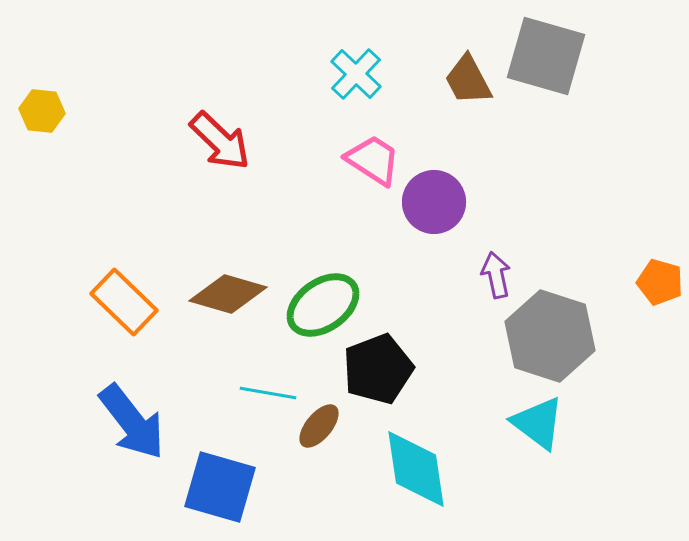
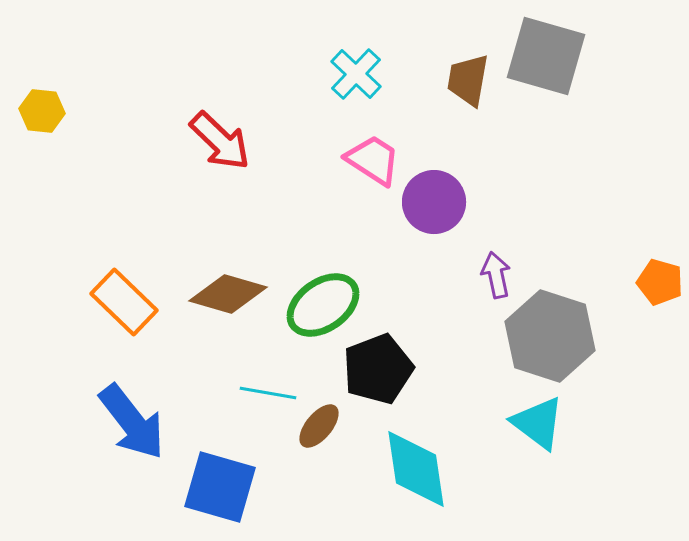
brown trapezoid: rotated 38 degrees clockwise
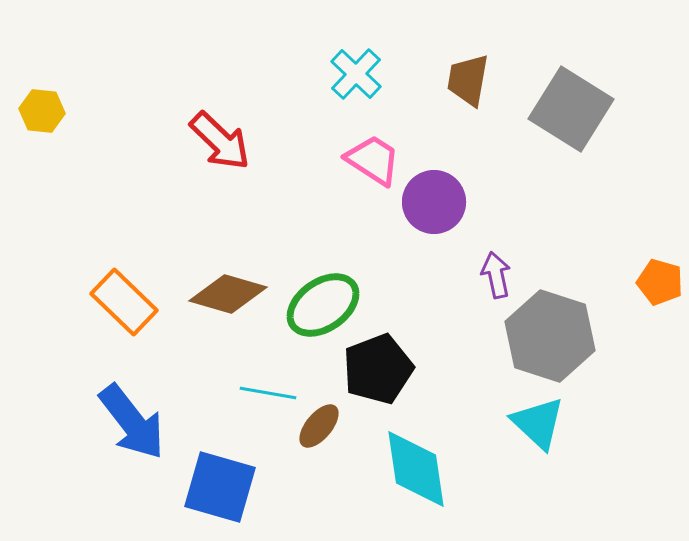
gray square: moved 25 px right, 53 px down; rotated 16 degrees clockwise
cyan triangle: rotated 6 degrees clockwise
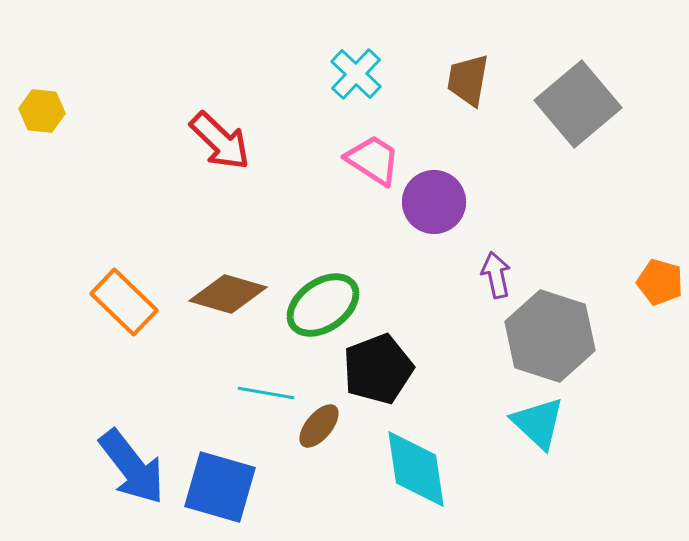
gray square: moved 7 px right, 5 px up; rotated 18 degrees clockwise
cyan line: moved 2 px left
blue arrow: moved 45 px down
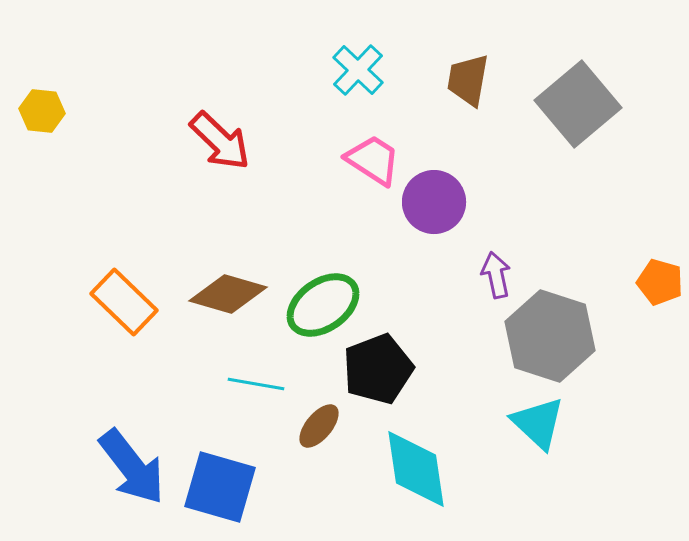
cyan cross: moved 2 px right, 4 px up
cyan line: moved 10 px left, 9 px up
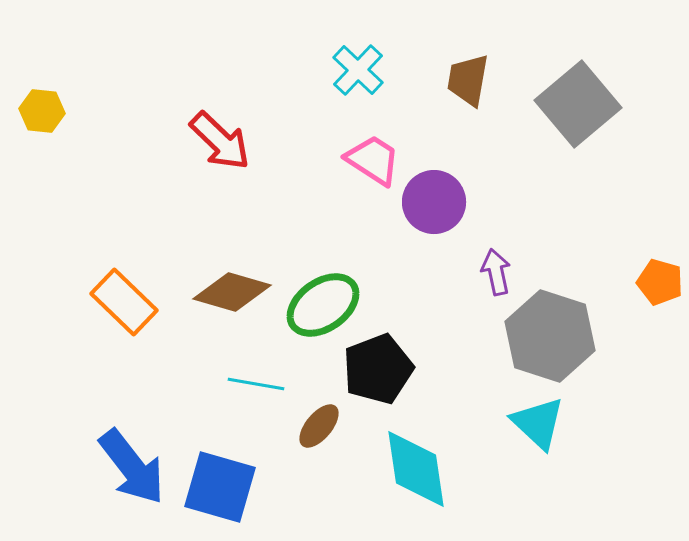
purple arrow: moved 3 px up
brown diamond: moved 4 px right, 2 px up
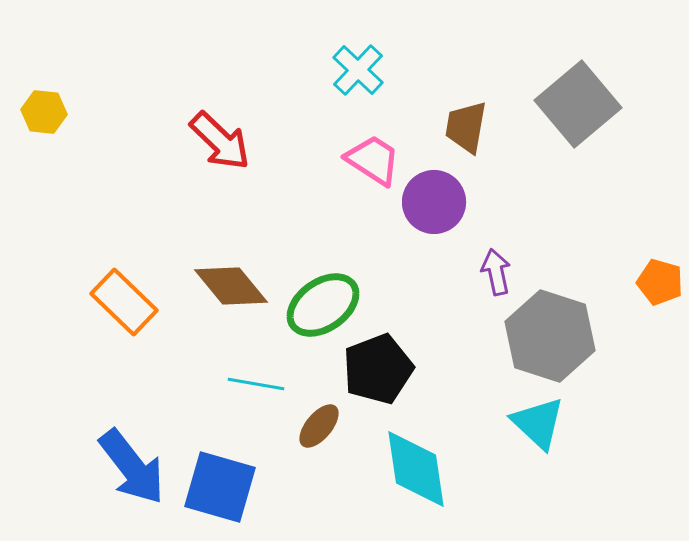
brown trapezoid: moved 2 px left, 47 px down
yellow hexagon: moved 2 px right, 1 px down
brown diamond: moved 1 px left, 6 px up; rotated 34 degrees clockwise
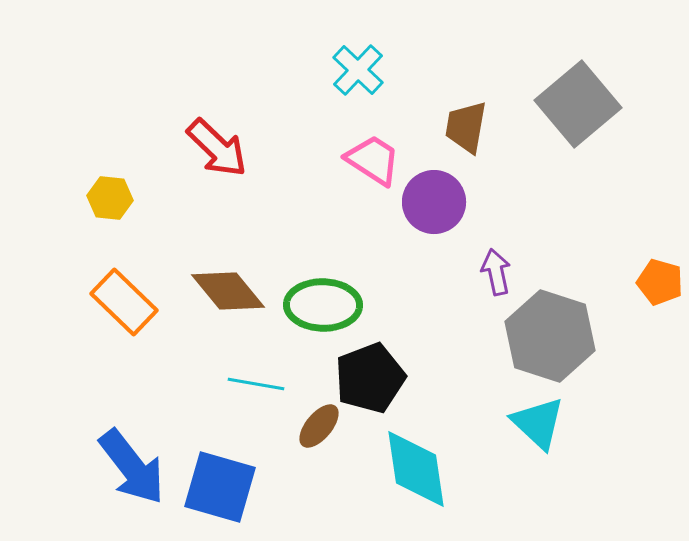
yellow hexagon: moved 66 px right, 86 px down
red arrow: moved 3 px left, 7 px down
brown diamond: moved 3 px left, 5 px down
green ellipse: rotated 36 degrees clockwise
black pentagon: moved 8 px left, 9 px down
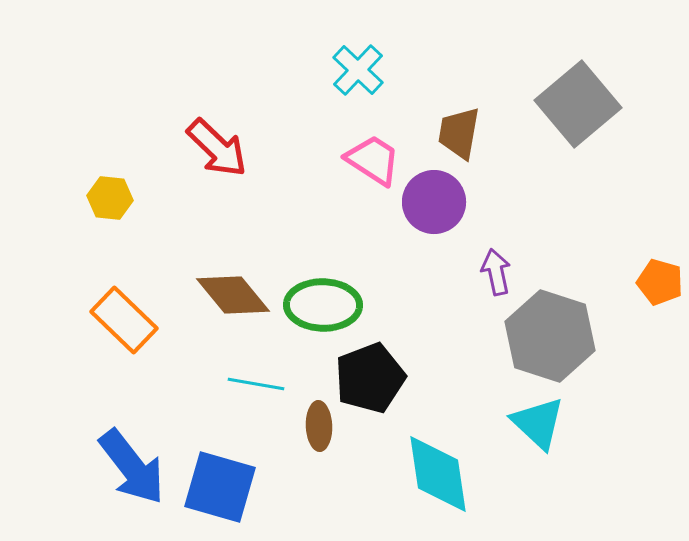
brown trapezoid: moved 7 px left, 6 px down
brown diamond: moved 5 px right, 4 px down
orange rectangle: moved 18 px down
brown ellipse: rotated 42 degrees counterclockwise
cyan diamond: moved 22 px right, 5 px down
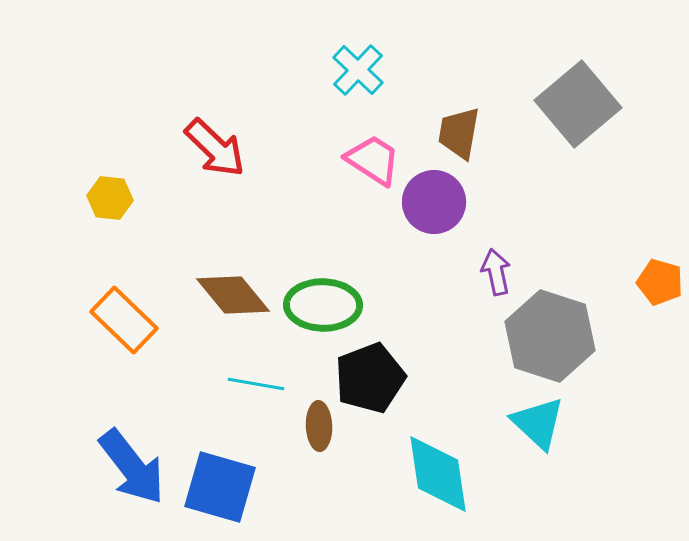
red arrow: moved 2 px left
